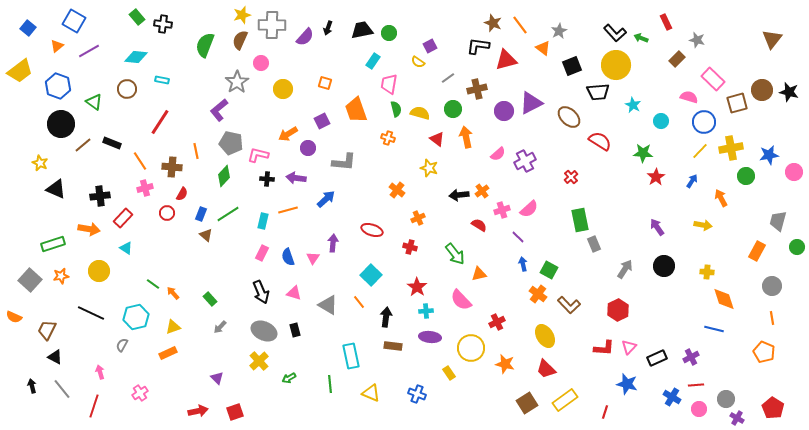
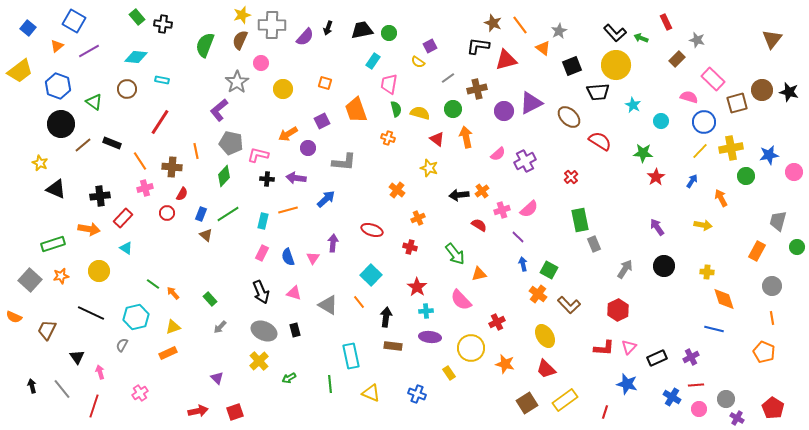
black triangle at (55, 357): moved 22 px right; rotated 28 degrees clockwise
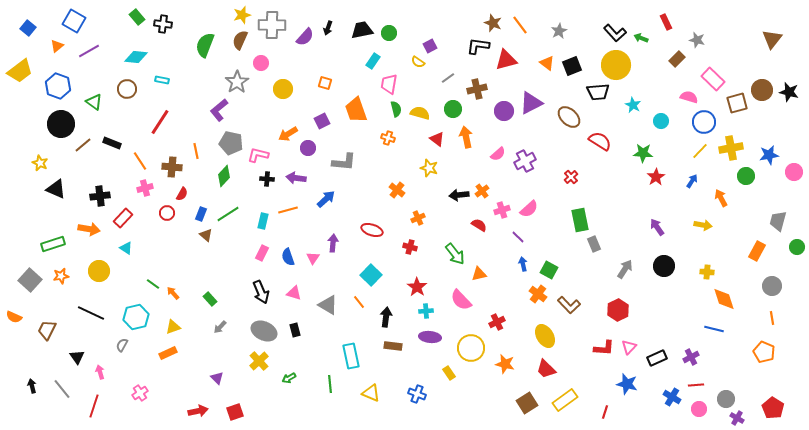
orange triangle at (543, 48): moved 4 px right, 15 px down
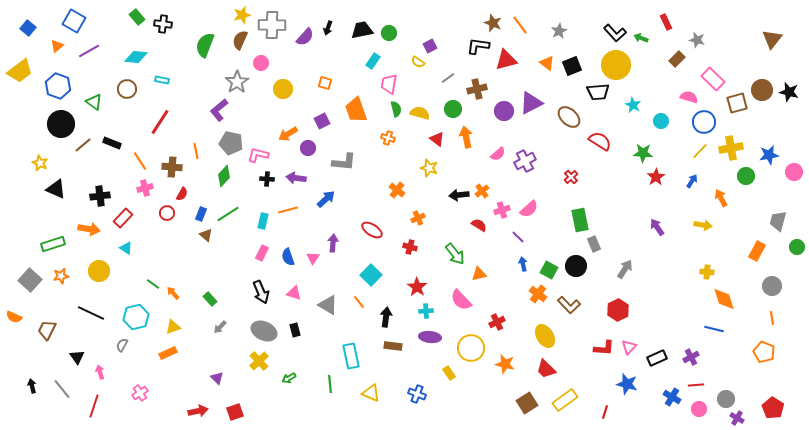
red ellipse at (372, 230): rotated 15 degrees clockwise
black circle at (664, 266): moved 88 px left
